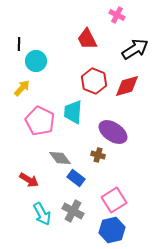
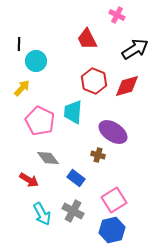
gray diamond: moved 12 px left
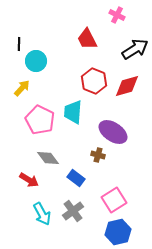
pink pentagon: moved 1 px up
gray cross: rotated 25 degrees clockwise
blue hexagon: moved 6 px right, 2 px down
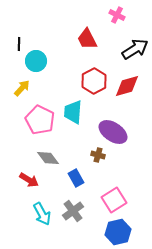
red hexagon: rotated 10 degrees clockwise
blue rectangle: rotated 24 degrees clockwise
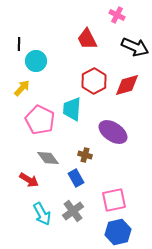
black arrow: moved 2 px up; rotated 56 degrees clockwise
red diamond: moved 1 px up
cyan trapezoid: moved 1 px left, 3 px up
brown cross: moved 13 px left
pink square: rotated 20 degrees clockwise
